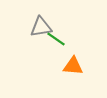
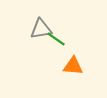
gray triangle: moved 2 px down
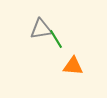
green line: rotated 24 degrees clockwise
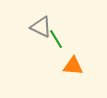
gray triangle: moved 2 px up; rotated 35 degrees clockwise
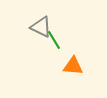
green line: moved 2 px left, 1 px down
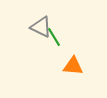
green line: moved 3 px up
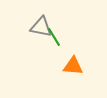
gray triangle: rotated 15 degrees counterclockwise
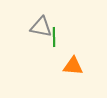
green line: rotated 30 degrees clockwise
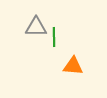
gray triangle: moved 5 px left; rotated 10 degrees counterclockwise
